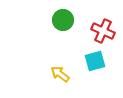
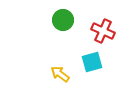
cyan square: moved 3 px left, 1 px down
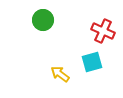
green circle: moved 20 px left
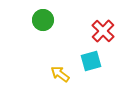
red cross: rotated 20 degrees clockwise
cyan square: moved 1 px left, 1 px up
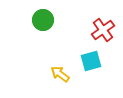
red cross: moved 1 px up; rotated 10 degrees clockwise
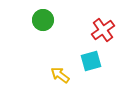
yellow arrow: moved 1 px down
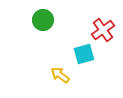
cyan square: moved 7 px left, 7 px up
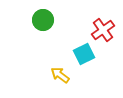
cyan square: rotated 10 degrees counterclockwise
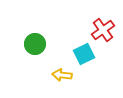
green circle: moved 8 px left, 24 px down
yellow arrow: moved 2 px right; rotated 30 degrees counterclockwise
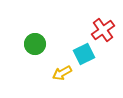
yellow arrow: moved 2 px up; rotated 36 degrees counterclockwise
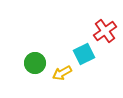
red cross: moved 2 px right, 1 px down
green circle: moved 19 px down
